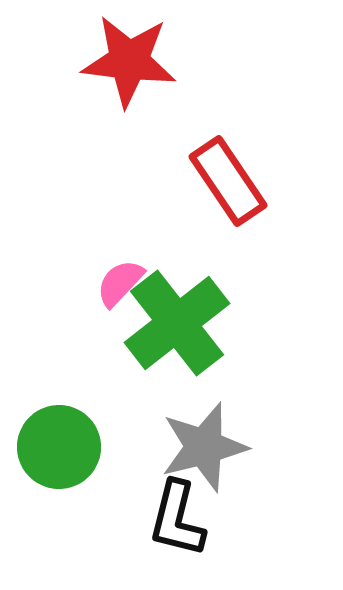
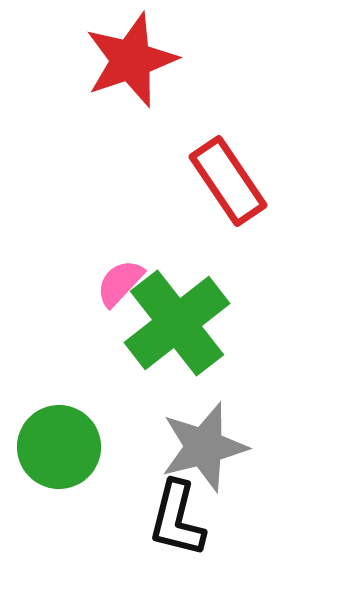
red star: moved 2 px right, 1 px up; rotated 26 degrees counterclockwise
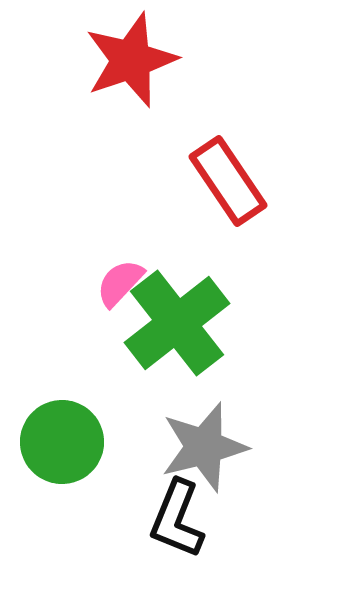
green circle: moved 3 px right, 5 px up
black L-shape: rotated 8 degrees clockwise
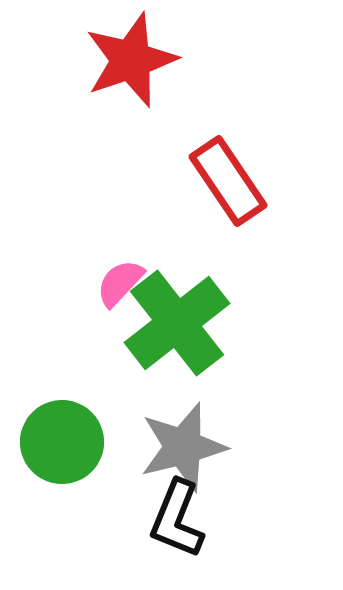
gray star: moved 21 px left
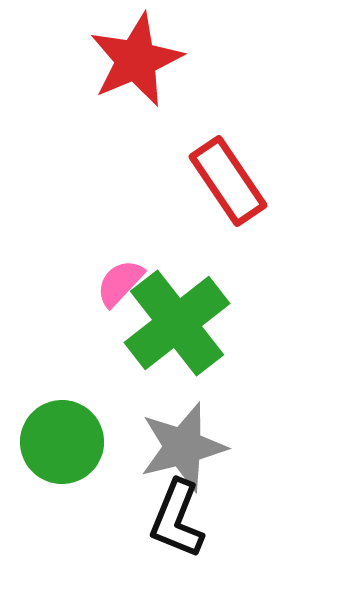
red star: moved 5 px right; rotated 4 degrees counterclockwise
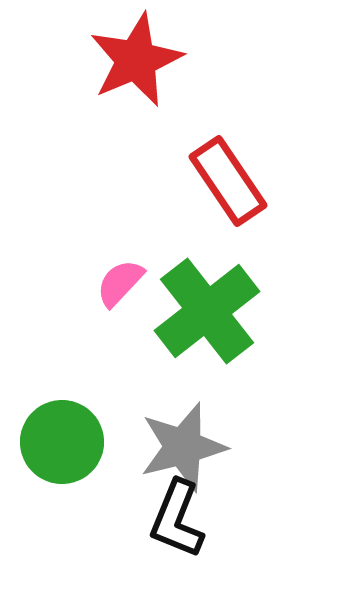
green cross: moved 30 px right, 12 px up
